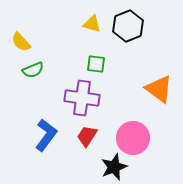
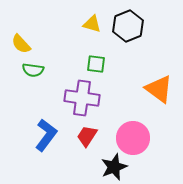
yellow semicircle: moved 2 px down
green semicircle: rotated 30 degrees clockwise
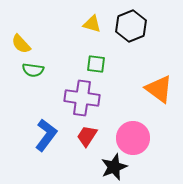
black hexagon: moved 3 px right
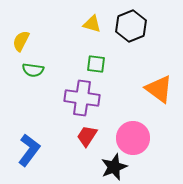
yellow semicircle: moved 3 px up; rotated 70 degrees clockwise
blue L-shape: moved 17 px left, 15 px down
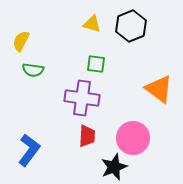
red trapezoid: rotated 150 degrees clockwise
